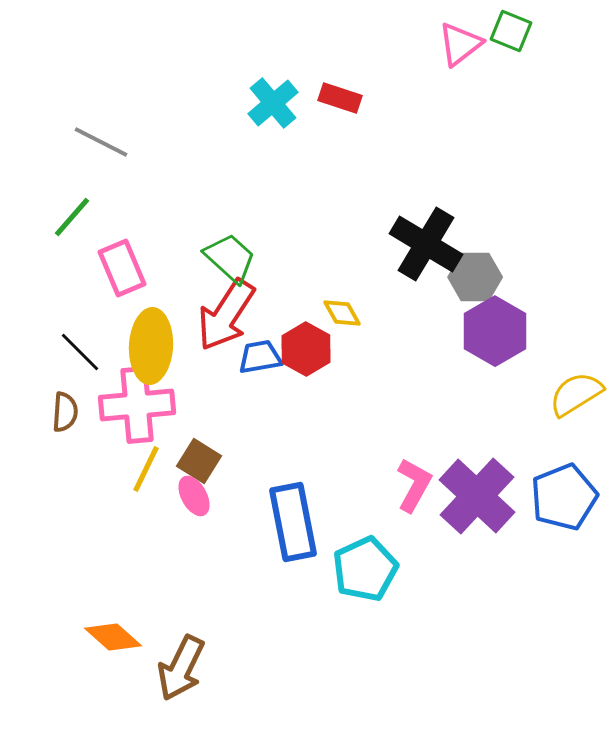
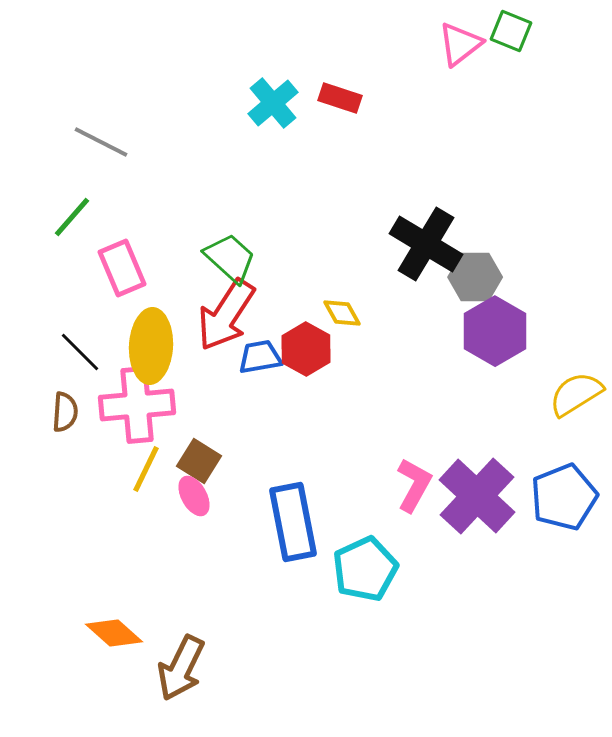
orange diamond: moved 1 px right, 4 px up
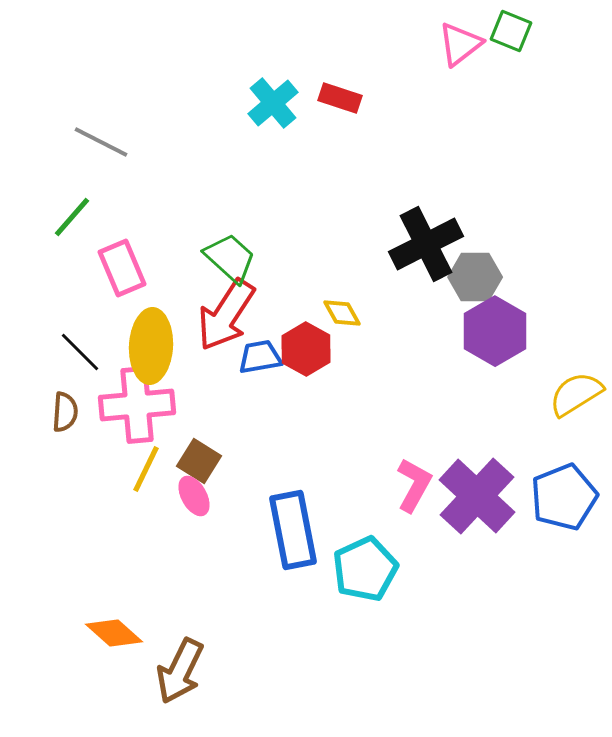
black cross: rotated 32 degrees clockwise
blue rectangle: moved 8 px down
brown arrow: moved 1 px left, 3 px down
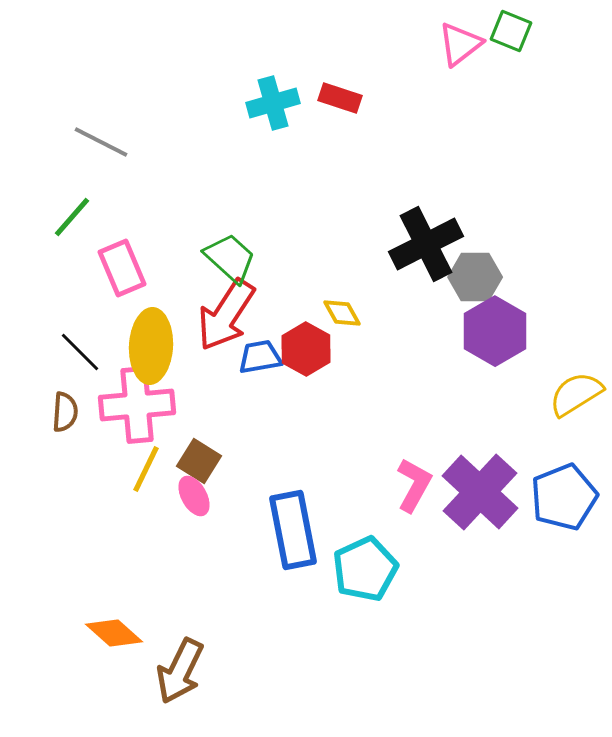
cyan cross: rotated 24 degrees clockwise
purple cross: moved 3 px right, 4 px up
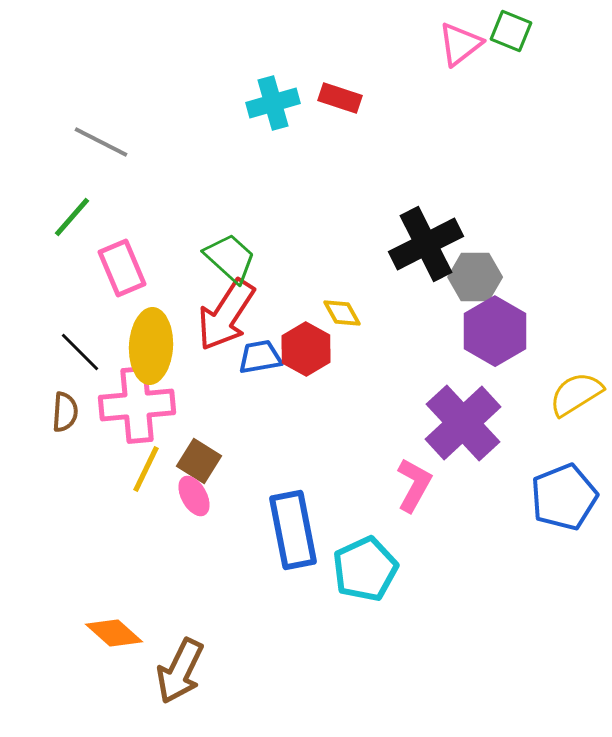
purple cross: moved 17 px left, 69 px up; rotated 4 degrees clockwise
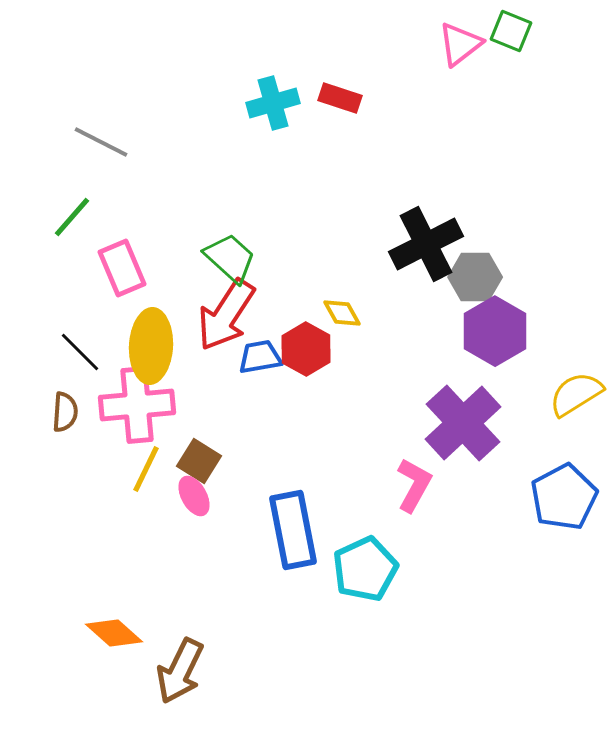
blue pentagon: rotated 6 degrees counterclockwise
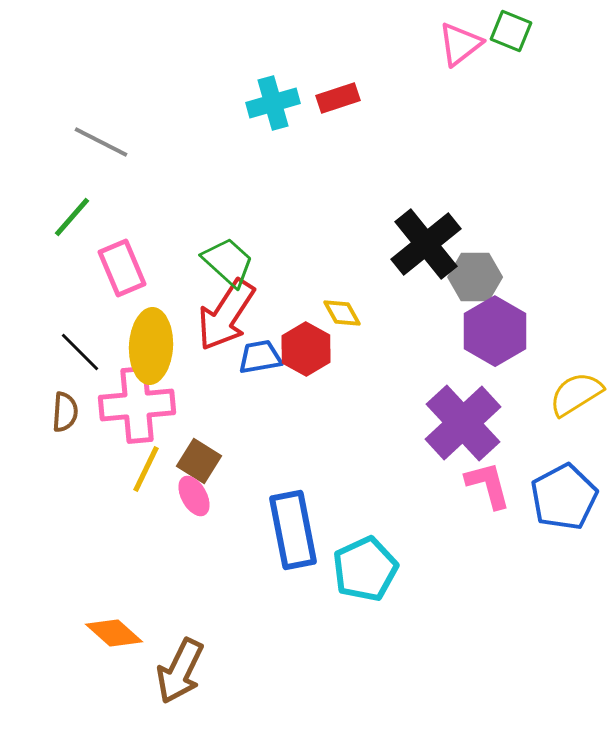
red rectangle: moved 2 px left; rotated 36 degrees counterclockwise
black cross: rotated 12 degrees counterclockwise
green trapezoid: moved 2 px left, 4 px down
pink L-shape: moved 74 px right; rotated 44 degrees counterclockwise
